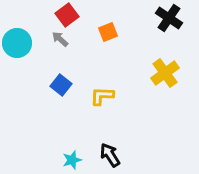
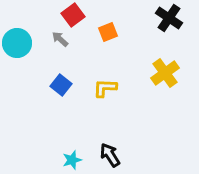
red square: moved 6 px right
yellow L-shape: moved 3 px right, 8 px up
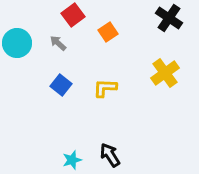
orange square: rotated 12 degrees counterclockwise
gray arrow: moved 2 px left, 4 px down
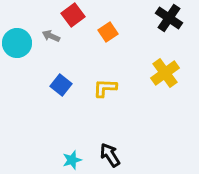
gray arrow: moved 7 px left, 7 px up; rotated 18 degrees counterclockwise
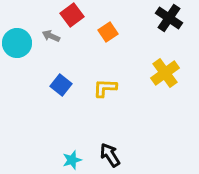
red square: moved 1 px left
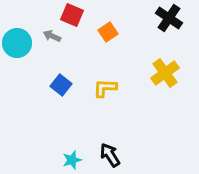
red square: rotated 30 degrees counterclockwise
gray arrow: moved 1 px right
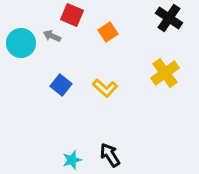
cyan circle: moved 4 px right
yellow L-shape: rotated 140 degrees counterclockwise
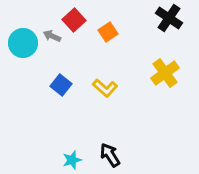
red square: moved 2 px right, 5 px down; rotated 25 degrees clockwise
cyan circle: moved 2 px right
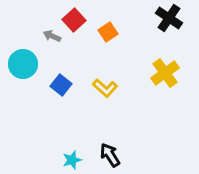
cyan circle: moved 21 px down
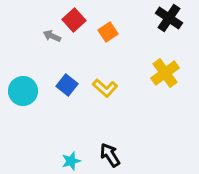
cyan circle: moved 27 px down
blue square: moved 6 px right
cyan star: moved 1 px left, 1 px down
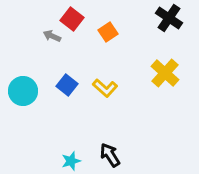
red square: moved 2 px left, 1 px up; rotated 10 degrees counterclockwise
yellow cross: rotated 12 degrees counterclockwise
